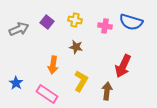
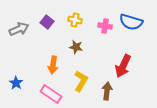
pink rectangle: moved 4 px right
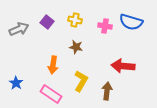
red arrow: rotated 70 degrees clockwise
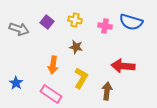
gray arrow: rotated 42 degrees clockwise
yellow L-shape: moved 3 px up
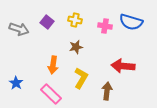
brown star: rotated 24 degrees counterclockwise
pink rectangle: rotated 10 degrees clockwise
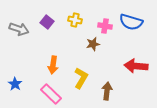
brown star: moved 17 px right, 3 px up
red arrow: moved 13 px right
blue star: moved 1 px left, 1 px down
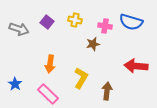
orange arrow: moved 3 px left, 1 px up
pink rectangle: moved 3 px left
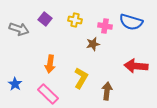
purple square: moved 2 px left, 3 px up
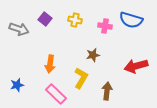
blue semicircle: moved 2 px up
brown star: moved 11 px down
red arrow: rotated 20 degrees counterclockwise
blue star: moved 2 px right, 1 px down; rotated 24 degrees clockwise
pink rectangle: moved 8 px right
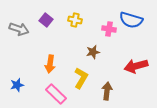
purple square: moved 1 px right, 1 px down
pink cross: moved 4 px right, 3 px down
brown star: moved 3 px up
